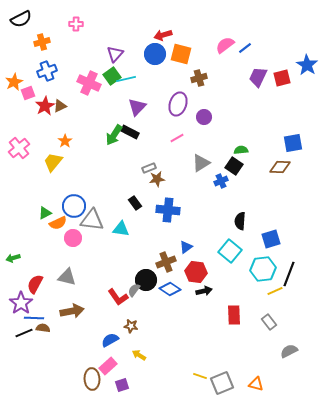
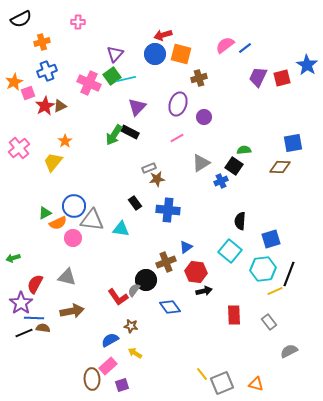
pink cross at (76, 24): moved 2 px right, 2 px up
green semicircle at (241, 150): moved 3 px right
blue diamond at (170, 289): moved 18 px down; rotated 20 degrees clockwise
yellow arrow at (139, 355): moved 4 px left, 2 px up
yellow line at (200, 376): moved 2 px right, 2 px up; rotated 32 degrees clockwise
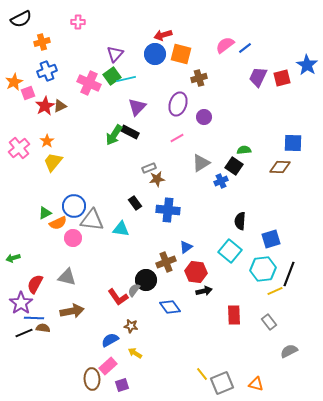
orange star at (65, 141): moved 18 px left
blue square at (293, 143): rotated 12 degrees clockwise
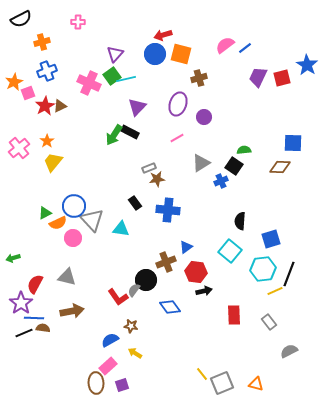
gray triangle at (92, 220): rotated 40 degrees clockwise
brown ellipse at (92, 379): moved 4 px right, 4 px down
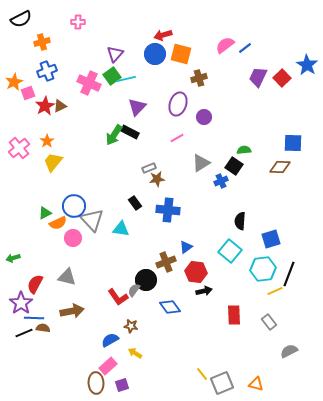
red square at (282, 78): rotated 30 degrees counterclockwise
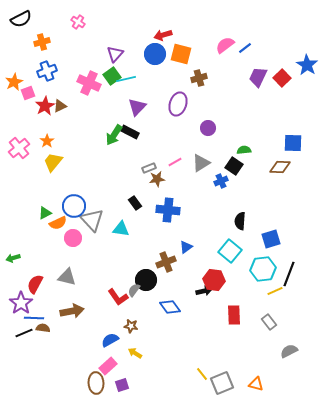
pink cross at (78, 22): rotated 32 degrees clockwise
purple circle at (204, 117): moved 4 px right, 11 px down
pink line at (177, 138): moved 2 px left, 24 px down
red hexagon at (196, 272): moved 18 px right, 8 px down
